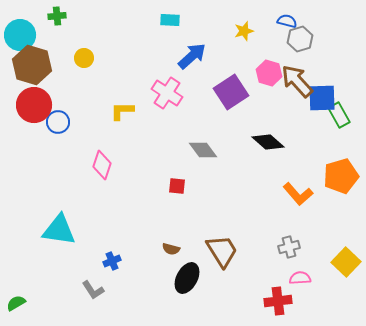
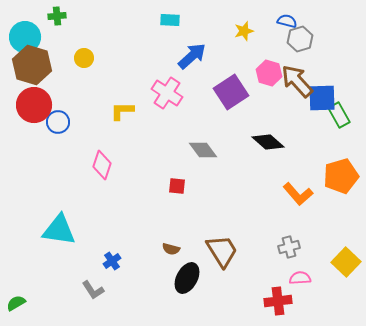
cyan circle: moved 5 px right, 2 px down
blue cross: rotated 12 degrees counterclockwise
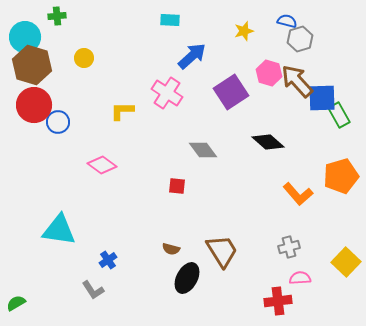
pink diamond: rotated 72 degrees counterclockwise
blue cross: moved 4 px left, 1 px up
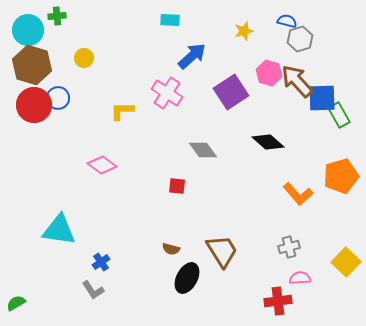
cyan circle: moved 3 px right, 7 px up
blue circle: moved 24 px up
blue cross: moved 7 px left, 2 px down
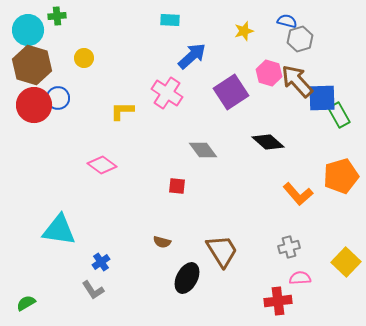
brown semicircle: moved 9 px left, 7 px up
green semicircle: moved 10 px right
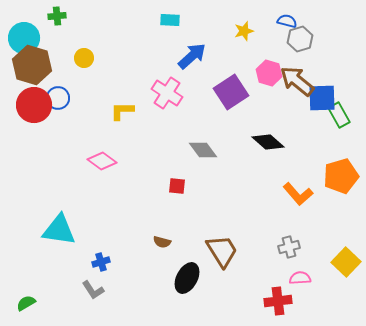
cyan circle: moved 4 px left, 8 px down
brown arrow: rotated 9 degrees counterclockwise
pink diamond: moved 4 px up
blue cross: rotated 18 degrees clockwise
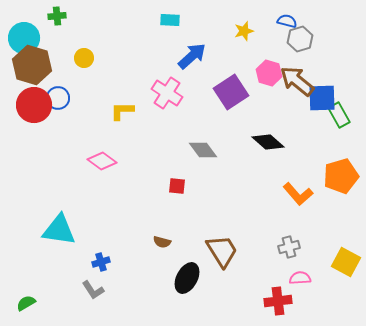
yellow square: rotated 16 degrees counterclockwise
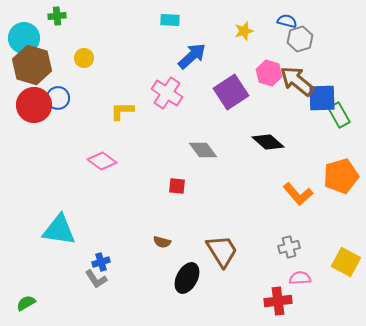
gray L-shape: moved 3 px right, 11 px up
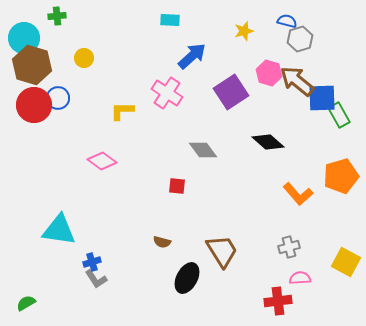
blue cross: moved 9 px left
